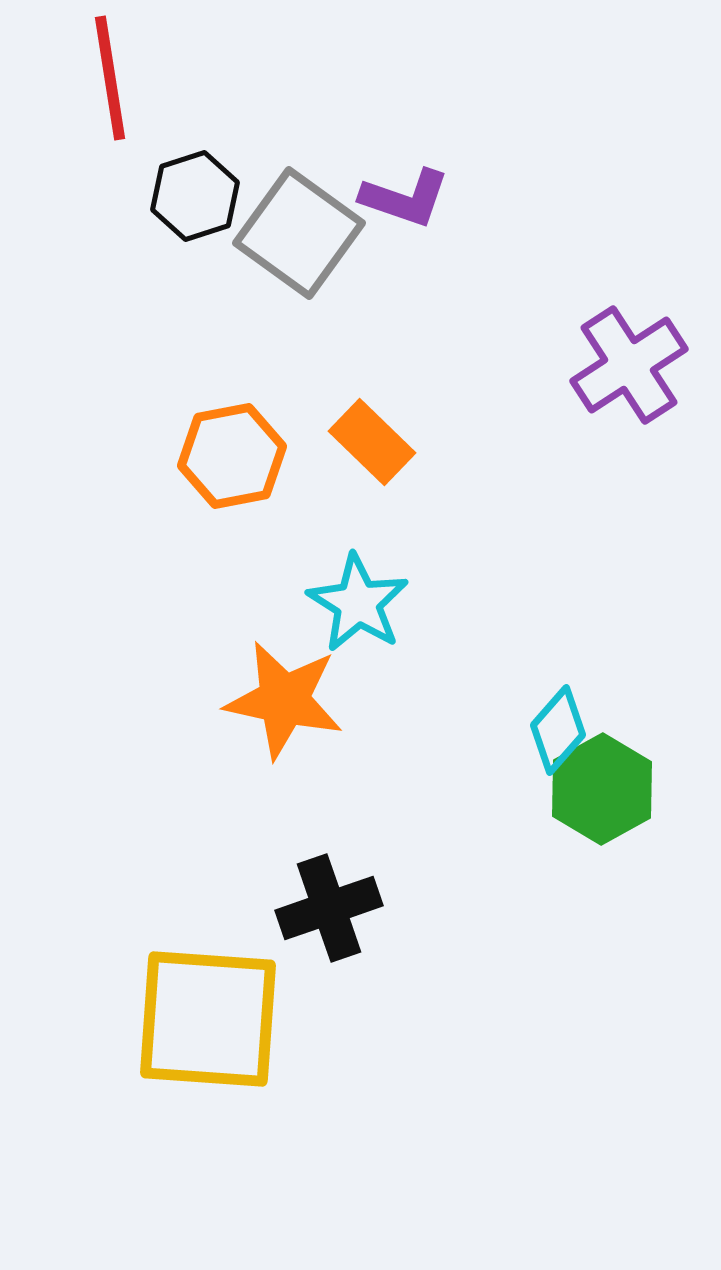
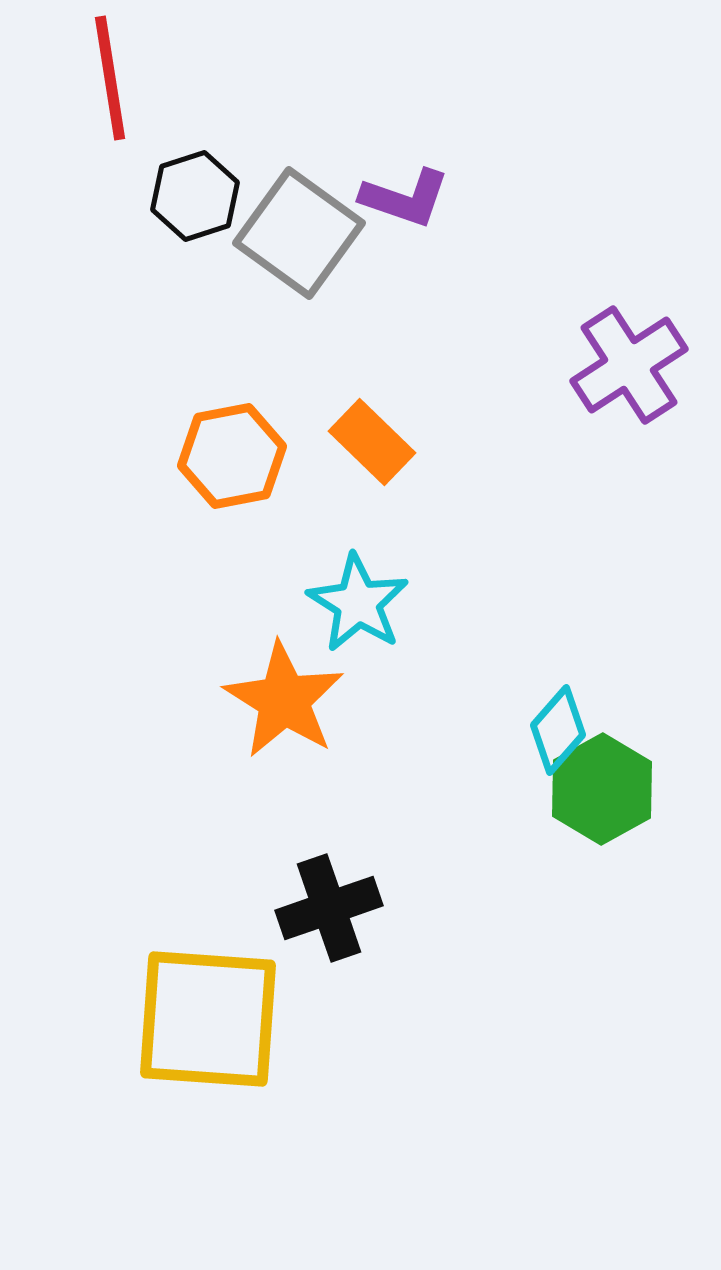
orange star: rotated 20 degrees clockwise
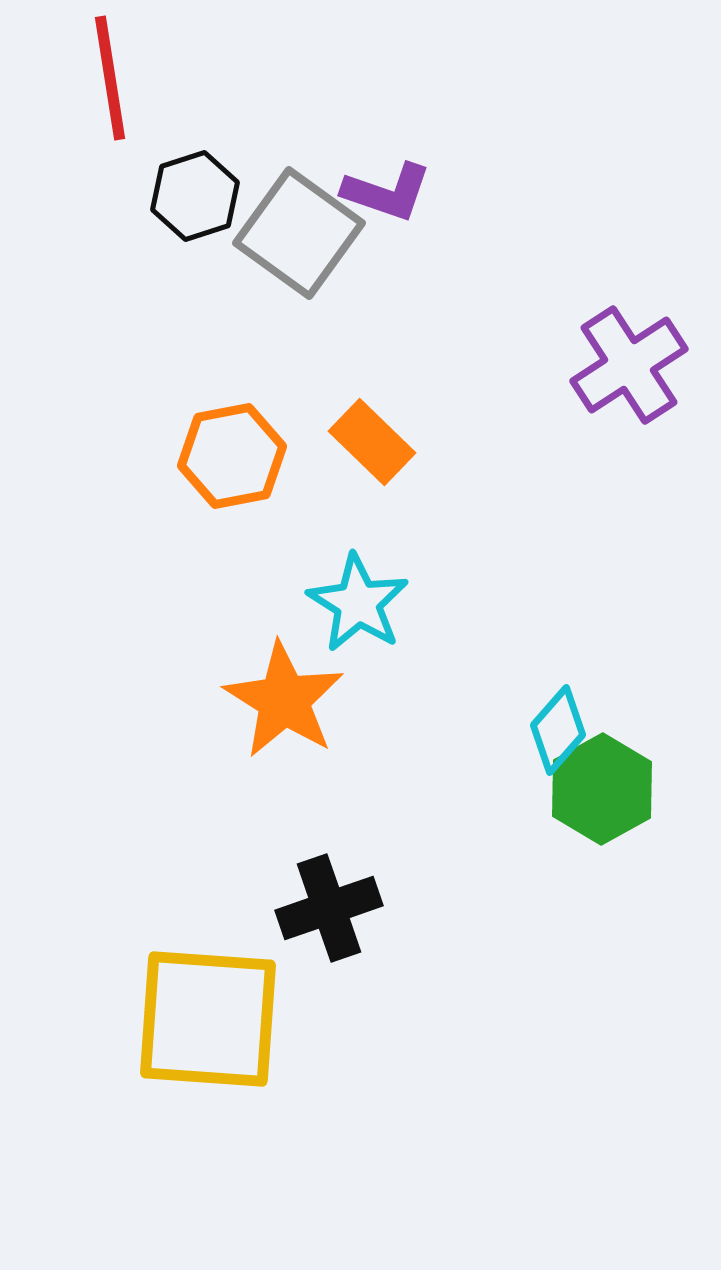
purple L-shape: moved 18 px left, 6 px up
